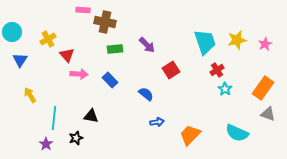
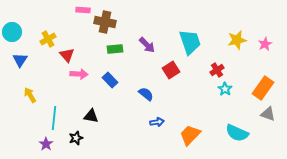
cyan trapezoid: moved 15 px left
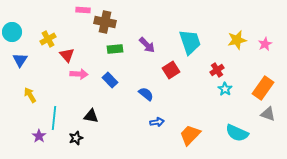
purple star: moved 7 px left, 8 px up
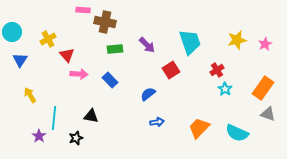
blue semicircle: moved 2 px right; rotated 77 degrees counterclockwise
orange trapezoid: moved 9 px right, 7 px up
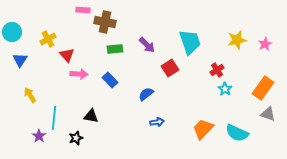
red square: moved 1 px left, 2 px up
blue semicircle: moved 2 px left
orange trapezoid: moved 4 px right, 1 px down
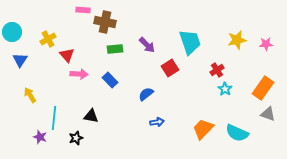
pink star: moved 1 px right; rotated 24 degrees clockwise
purple star: moved 1 px right, 1 px down; rotated 16 degrees counterclockwise
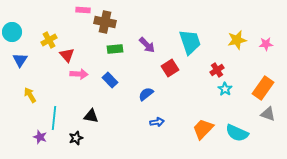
yellow cross: moved 1 px right, 1 px down
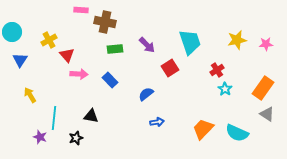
pink rectangle: moved 2 px left
gray triangle: moved 1 px left; rotated 14 degrees clockwise
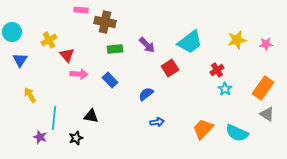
cyan trapezoid: rotated 72 degrees clockwise
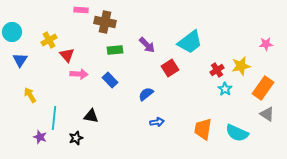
yellow star: moved 4 px right, 26 px down
green rectangle: moved 1 px down
orange trapezoid: rotated 35 degrees counterclockwise
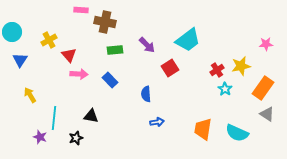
cyan trapezoid: moved 2 px left, 2 px up
red triangle: moved 2 px right
blue semicircle: rotated 56 degrees counterclockwise
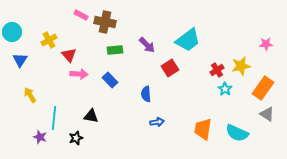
pink rectangle: moved 5 px down; rotated 24 degrees clockwise
